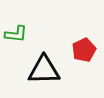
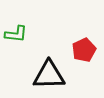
black triangle: moved 5 px right, 5 px down
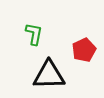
green L-shape: moved 18 px right; rotated 85 degrees counterclockwise
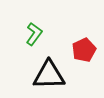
green L-shape: rotated 25 degrees clockwise
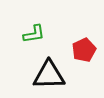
green L-shape: rotated 45 degrees clockwise
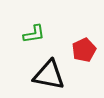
black triangle: rotated 12 degrees clockwise
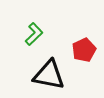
green L-shape: rotated 35 degrees counterclockwise
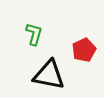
green L-shape: rotated 30 degrees counterclockwise
